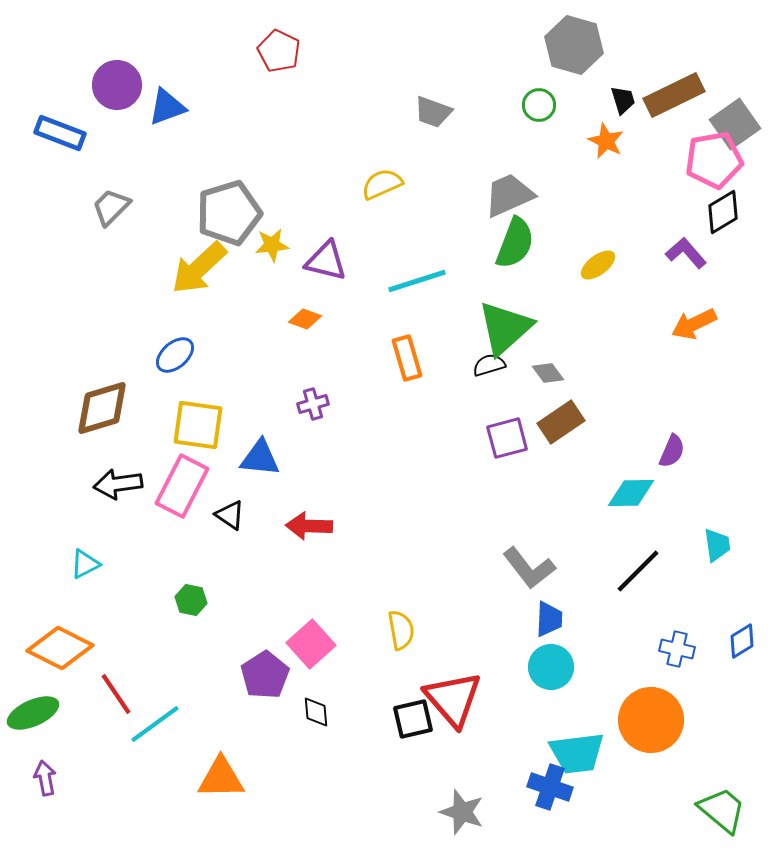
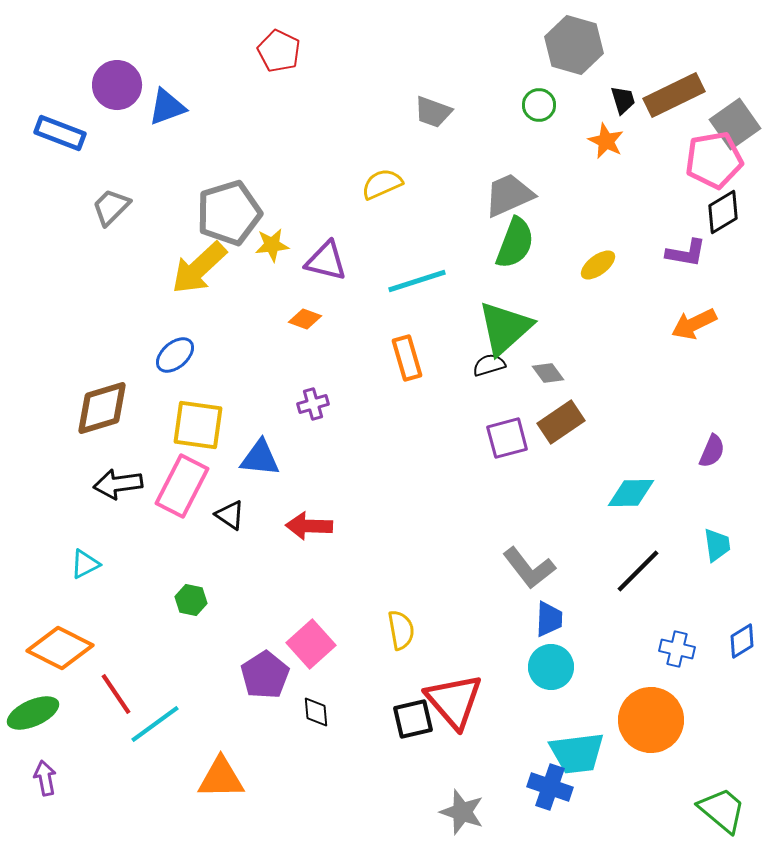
purple L-shape at (686, 253): rotated 141 degrees clockwise
purple semicircle at (672, 451): moved 40 px right
red triangle at (453, 699): moved 1 px right, 2 px down
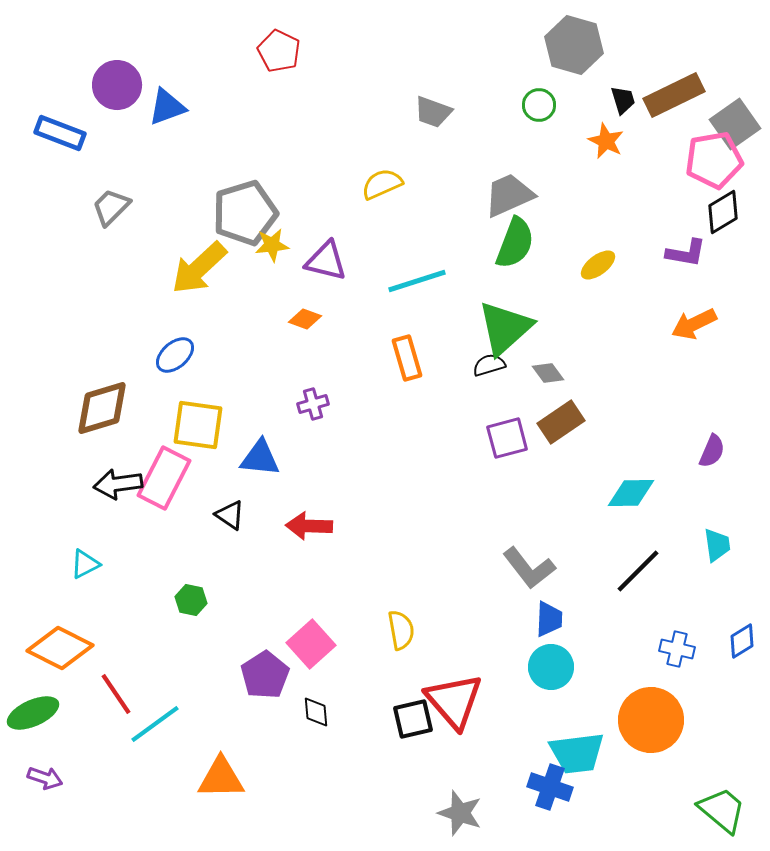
gray pentagon at (229, 213): moved 16 px right
pink rectangle at (182, 486): moved 18 px left, 8 px up
purple arrow at (45, 778): rotated 120 degrees clockwise
gray star at (462, 812): moved 2 px left, 1 px down
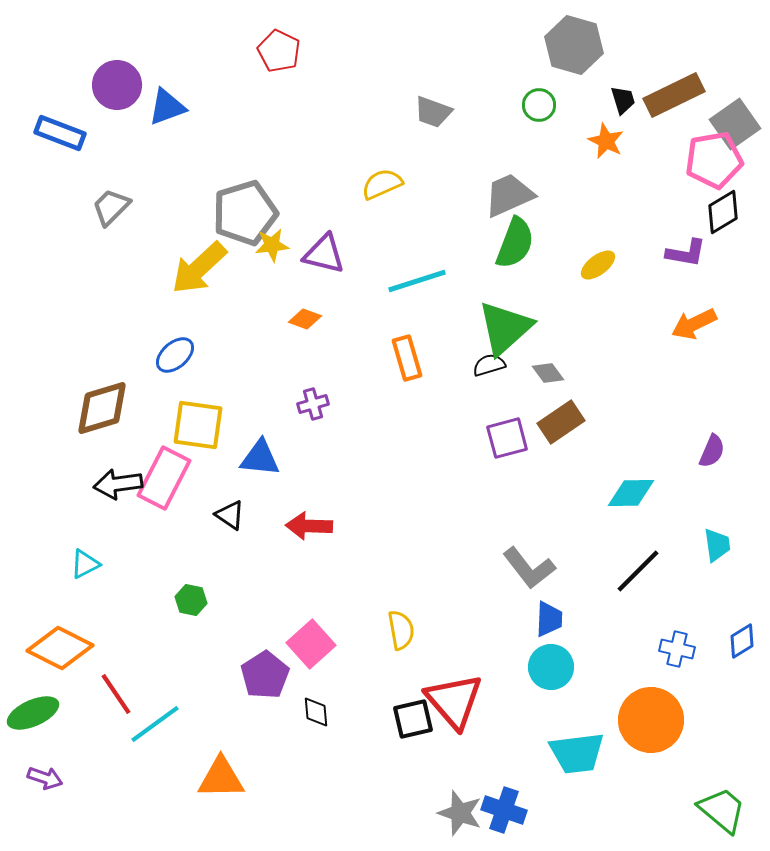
purple triangle at (326, 261): moved 2 px left, 7 px up
blue cross at (550, 787): moved 46 px left, 23 px down
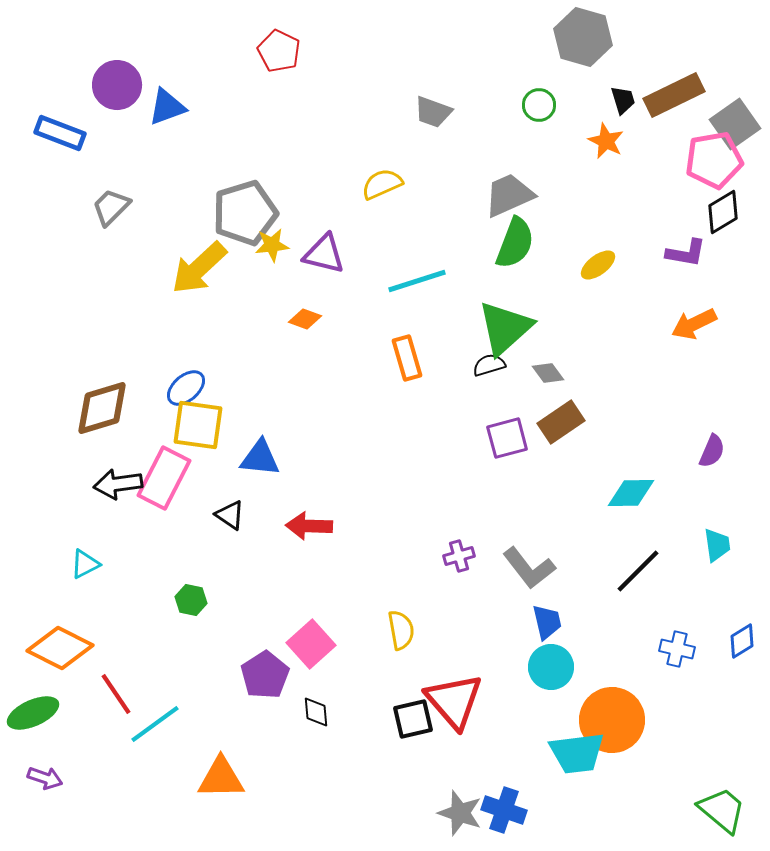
gray hexagon at (574, 45): moved 9 px right, 8 px up
blue ellipse at (175, 355): moved 11 px right, 33 px down
purple cross at (313, 404): moved 146 px right, 152 px down
blue trapezoid at (549, 619): moved 2 px left, 3 px down; rotated 15 degrees counterclockwise
orange circle at (651, 720): moved 39 px left
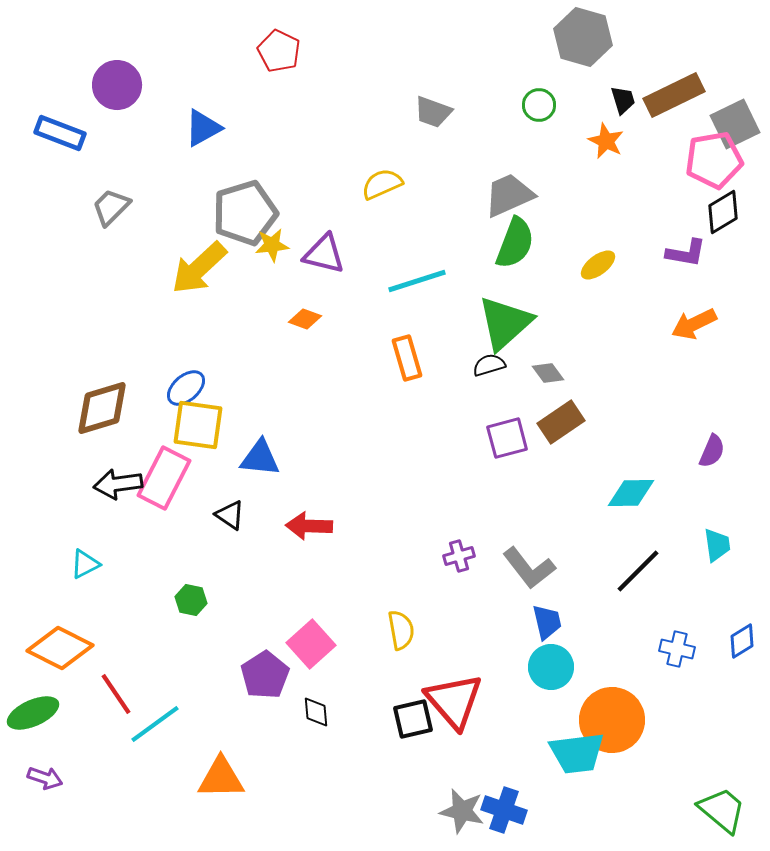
blue triangle at (167, 107): moved 36 px right, 21 px down; rotated 9 degrees counterclockwise
gray square at (735, 124): rotated 9 degrees clockwise
green triangle at (505, 328): moved 5 px up
gray star at (460, 813): moved 2 px right, 2 px up; rotated 6 degrees counterclockwise
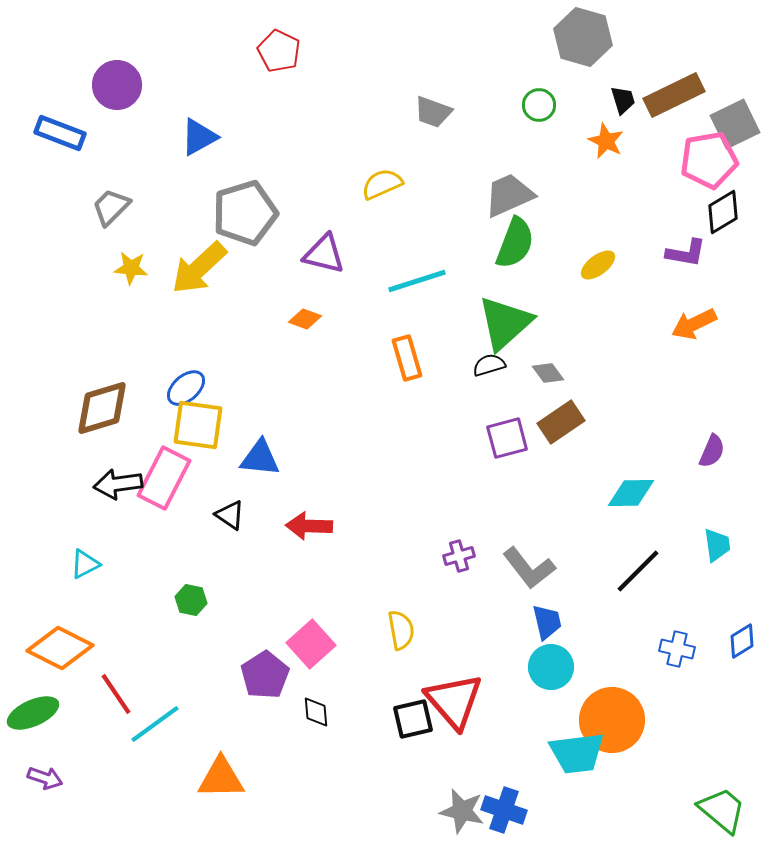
blue triangle at (203, 128): moved 4 px left, 9 px down
pink pentagon at (714, 160): moved 5 px left
yellow star at (272, 245): moved 141 px left, 23 px down; rotated 12 degrees clockwise
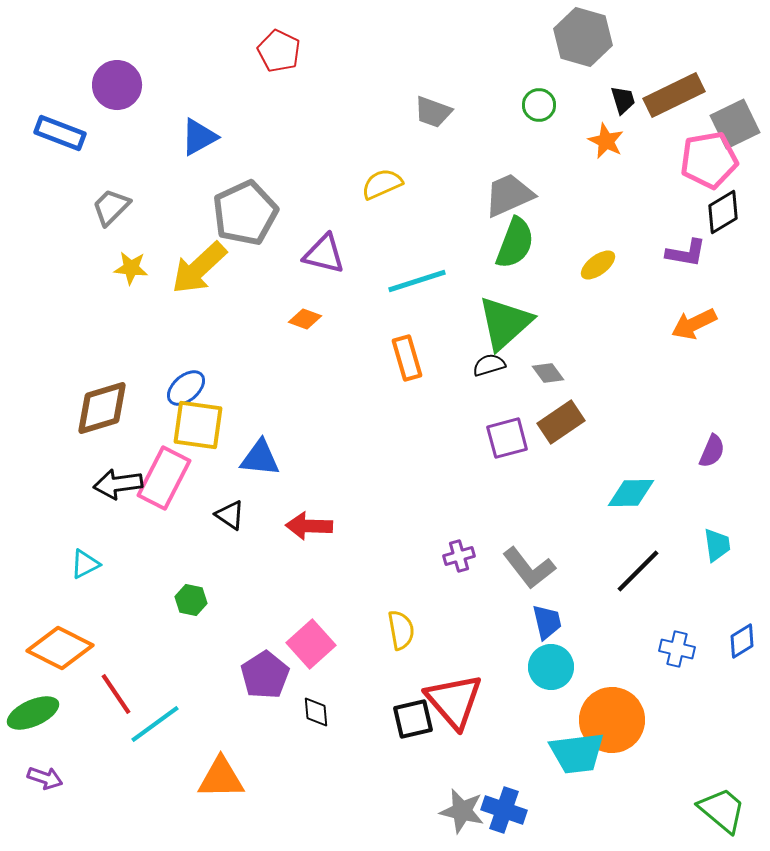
gray pentagon at (245, 213): rotated 8 degrees counterclockwise
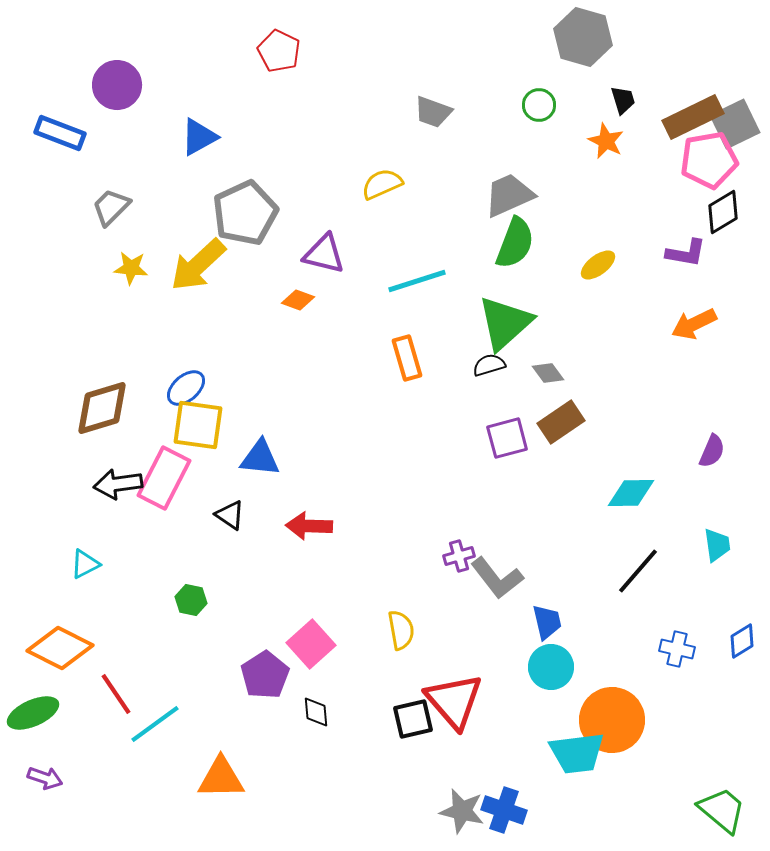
brown rectangle at (674, 95): moved 19 px right, 22 px down
yellow arrow at (199, 268): moved 1 px left, 3 px up
orange diamond at (305, 319): moved 7 px left, 19 px up
gray L-shape at (529, 568): moved 32 px left, 10 px down
black line at (638, 571): rotated 4 degrees counterclockwise
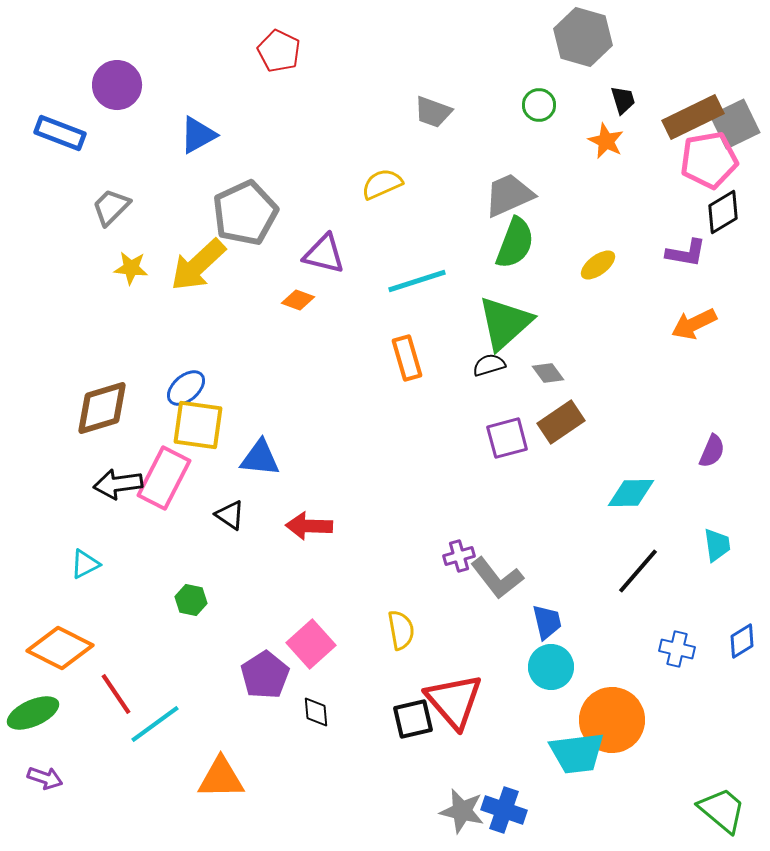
blue triangle at (199, 137): moved 1 px left, 2 px up
